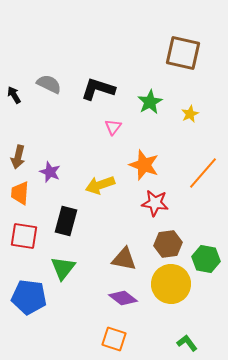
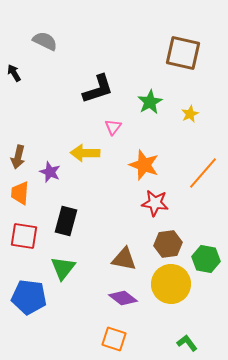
gray semicircle: moved 4 px left, 43 px up
black L-shape: rotated 144 degrees clockwise
black arrow: moved 22 px up
yellow arrow: moved 15 px left, 32 px up; rotated 20 degrees clockwise
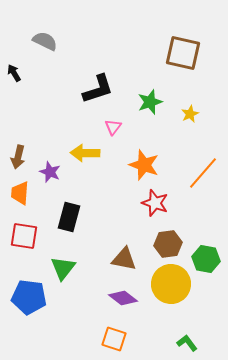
green star: rotated 10 degrees clockwise
red star: rotated 12 degrees clockwise
black rectangle: moved 3 px right, 4 px up
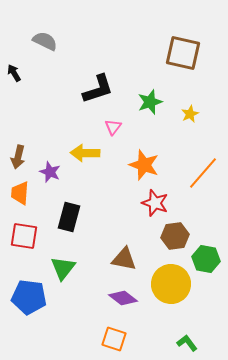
brown hexagon: moved 7 px right, 8 px up
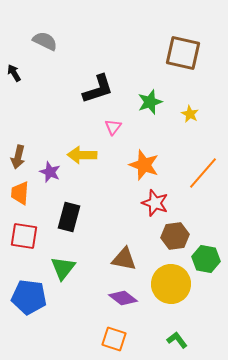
yellow star: rotated 18 degrees counterclockwise
yellow arrow: moved 3 px left, 2 px down
green L-shape: moved 10 px left, 3 px up
